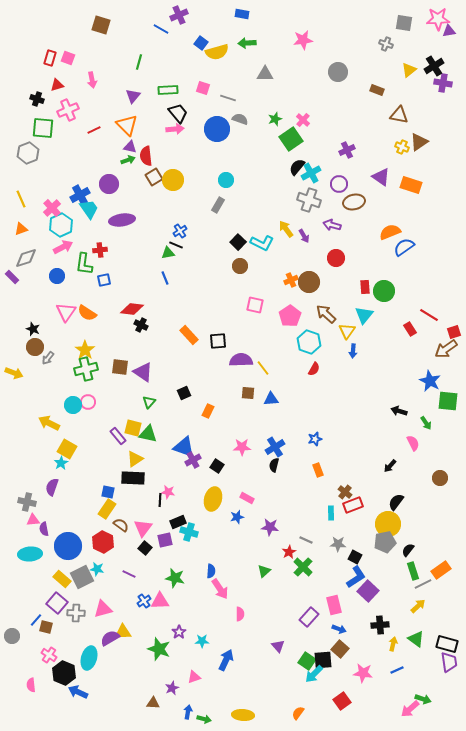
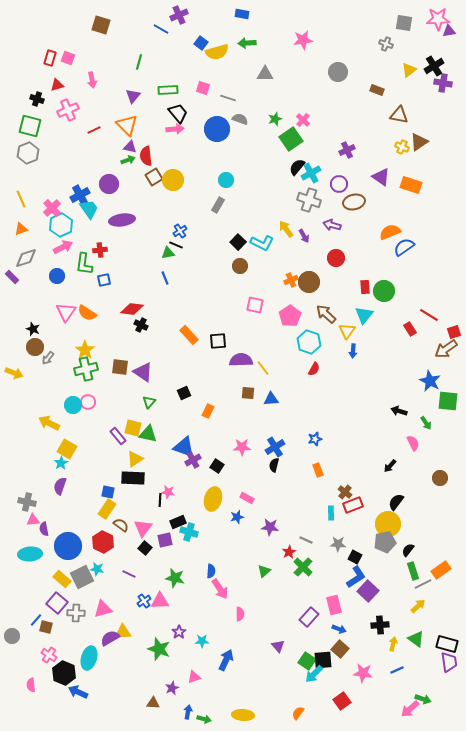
green square at (43, 128): moved 13 px left, 2 px up; rotated 10 degrees clockwise
purple semicircle at (52, 487): moved 8 px right, 1 px up
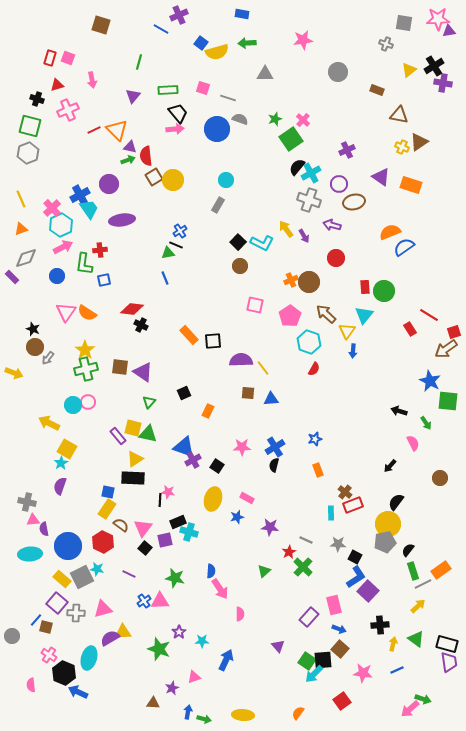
orange triangle at (127, 125): moved 10 px left, 5 px down
black square at (218, 341): moved 5 px left
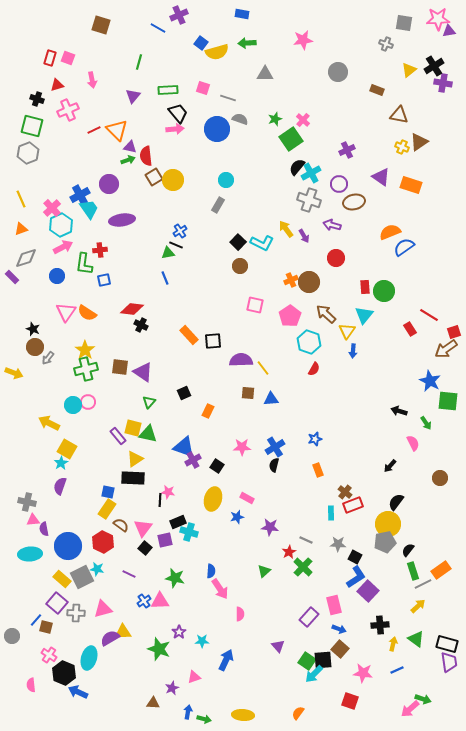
blue line at (161, 29): moved 3 px left, 1 px up
green square at (30, 126): moved 2 px right
red square at (342, 701): moved 8 px right; rotated 36 degrees counterclockwise
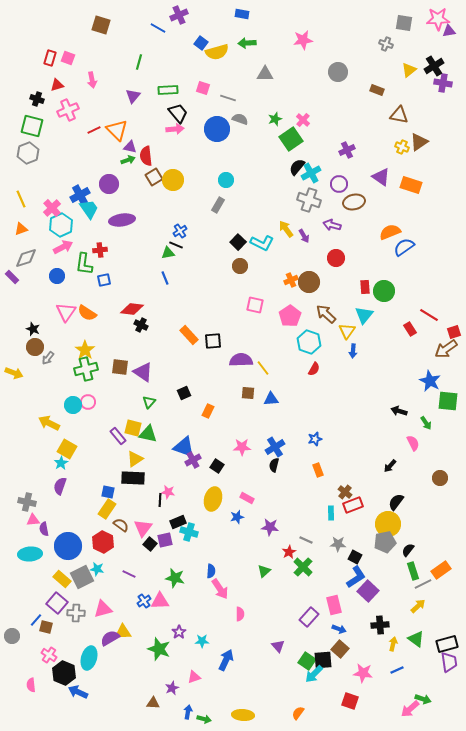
black square at (145, 548): moved 5 px right, 4 px up
black rectangle at (447, 644): rotated 30 degrees counterclockwise
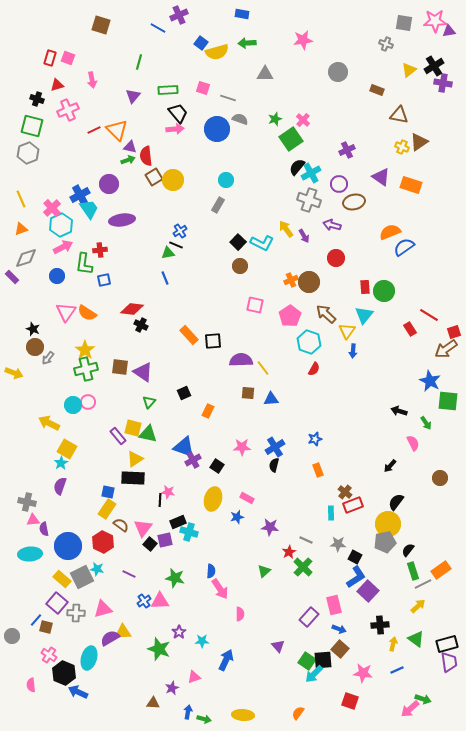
pink star at (438, 19): moved 3 px left, 2 px down
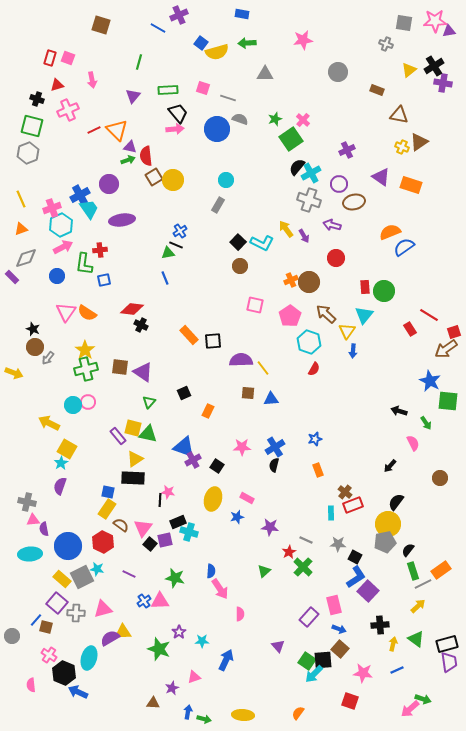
pink cross at (52, 208): rotated 24 degrees clockwise
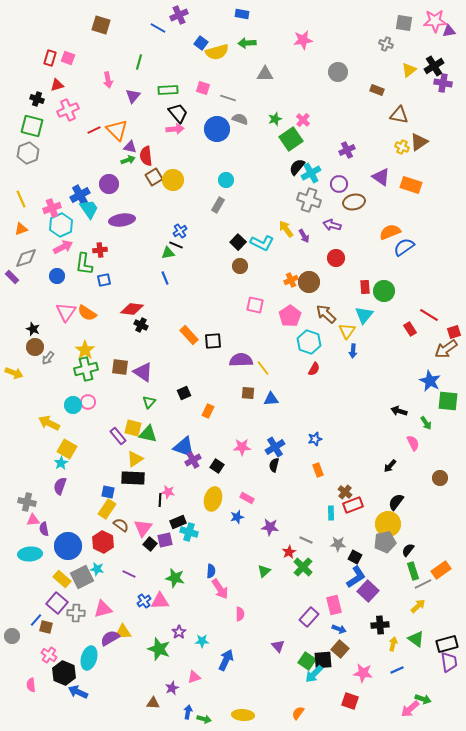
pink arrow at (92, 80): moved 16 px right
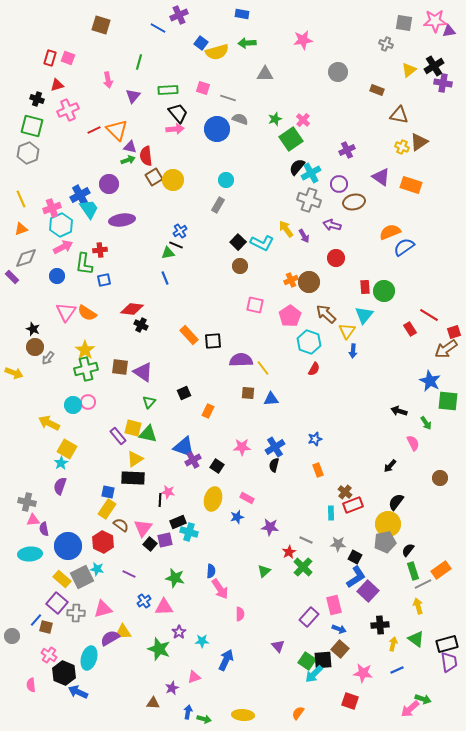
pink triangle at (160, 601): moved 4 px right, 6 px down
yellow arrow at (418, 606): rotated 63 degrees counterclockwise
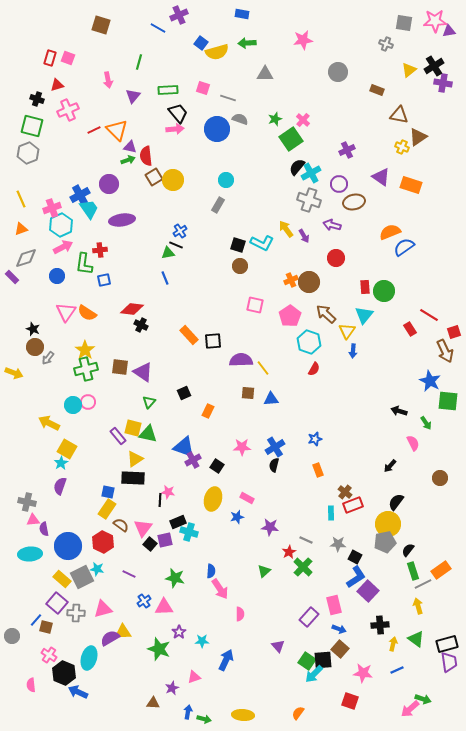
brown triangle at (419, 142): moved 1 px left, 5 px up
black square at (238, 242): moved 3 px down; rotated 28 degrees counterclockwise
brown arrow at (446, 349): moved 1 px left, 2 px down; rotated 80 degrees counterclockwise
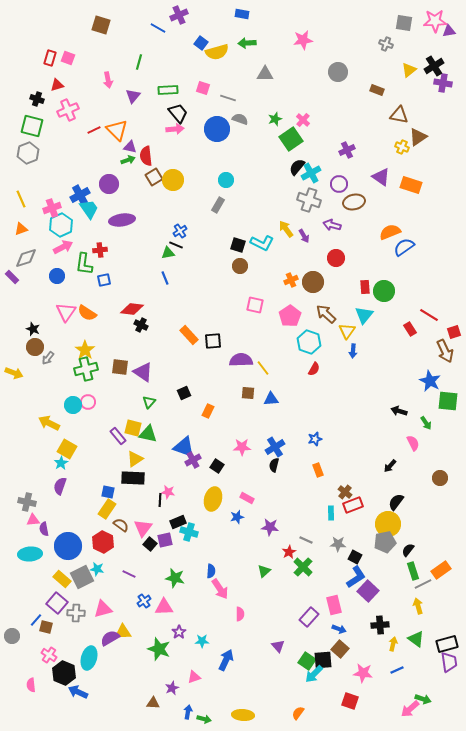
brown circle at (309, 282): moved 4 px right
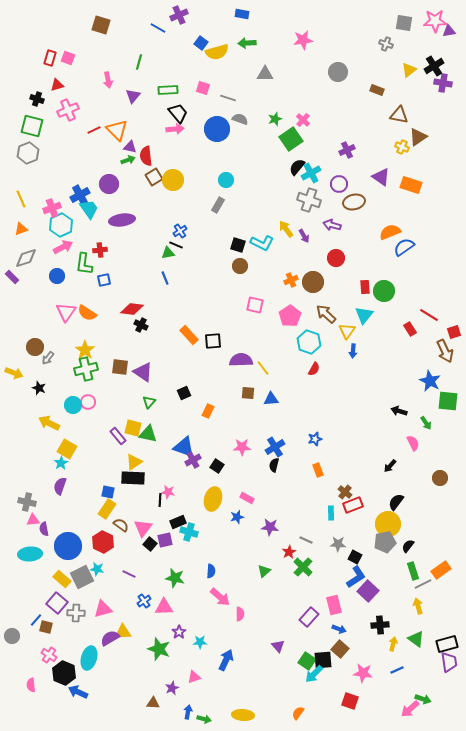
black star at (33, 329): moved 6 px right, 59 px down
yellow triangle at (135, 459): moved 1 px left, 3 px down
black semicircle at (408, 550): moved 4 px up
pink arrow at (220, 589): moved 8 px down; rotated 15 degrees counterclockwise
cyan star at (202, 641): moved 2 px left, 1 px down
